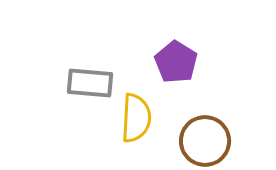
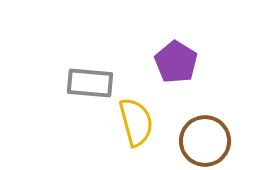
yellow semicircle: moved 4 px down; rotated 18 degrees counterclockwise
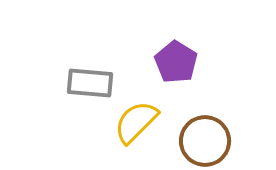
yellow semicircle: rotated 120 degrees counterclockwise
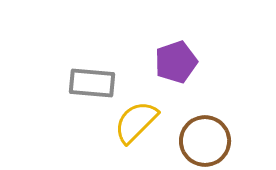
purple pentagon: rotated 21 degrees clockwise
gray rectangle: moved 2 px right
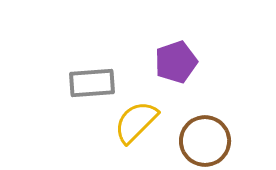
gray rectangle: rotated 9 degrees counterclockwise
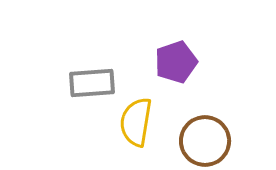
yellow semicircle: rotated 36 degrees counterclockwise
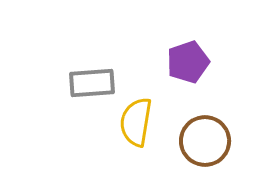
purple pentagon: moved 12 px right
